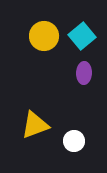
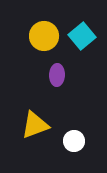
purple ellipse: moved 27 px left, 2 px down
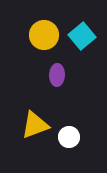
yellow circle: moved 1 px up
white circle: moved 5 px left, 4 px up
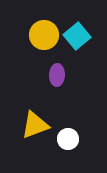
cyan square: moved 5 px left
white circle: moved 1 px left, 2 px down
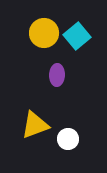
yellow circle: moved 2 px up
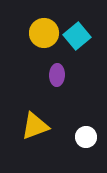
yellow triangle: moved 1 px down
white circle: moved 18 px right, 2 px up
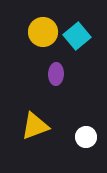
yellow circle: moved 1 px left, 1 px up
purple ellipse: moved 1 px left, 1 px up
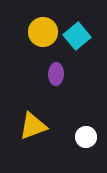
yellow triangle: moved 2 px left
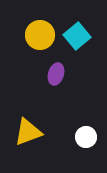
yellow circle: moved 3 px left, 3 px down
purple ellipse: rotated 15 degrees clockwise
yellow triangle: moved 5 px left, 6 px down
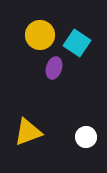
cyan square: moved 7 px down; rotated 16 degrees counterclockwise
purple ellipse: moved 2 px left, 6 px up
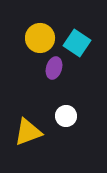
yellow circle: moved 3 px down
white circle: moved 20 px left, 21 px up
